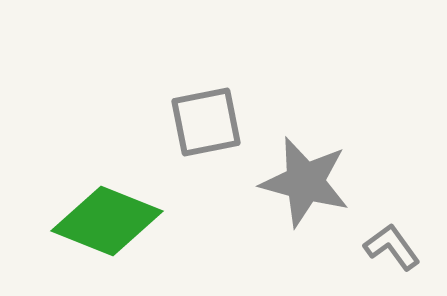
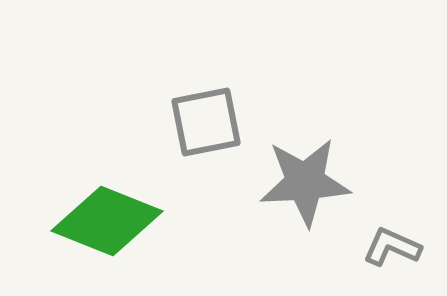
gray star: rotated 18 degrees counterclockwise
gray L-shape: rotated 30 degrees counterclockwise
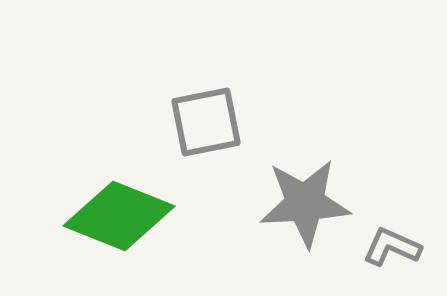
gray star: moved 21 px down
green diamond: moved 12 px right, 5 px up
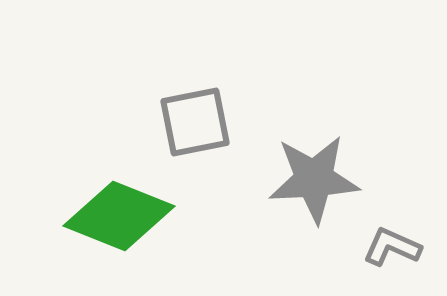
gray square: moved 11 px left
gray star: moved 9 px right, 24 px up
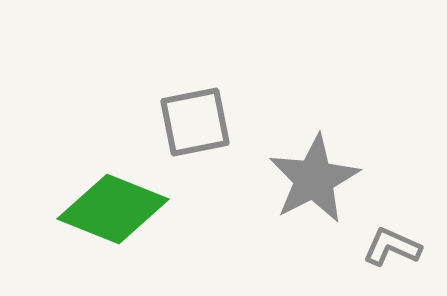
gray star: rotated 24 degrees counterclockwise
green diamond: moved 6 px left, 7 px up
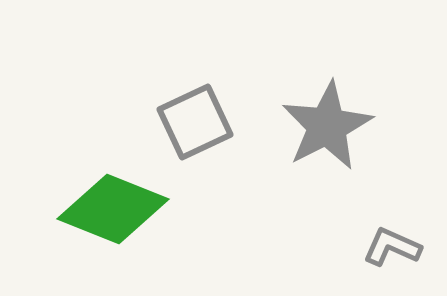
gray square: rotated 14 degrees counterclockwise
gray star: moved 13 px right, 53 px up
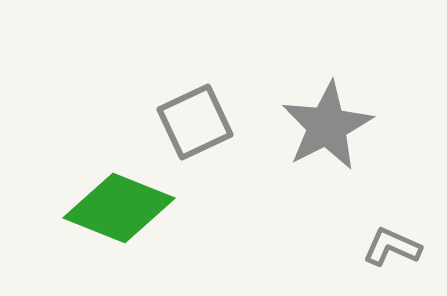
green diamond: moved 6 px right, 1 px up
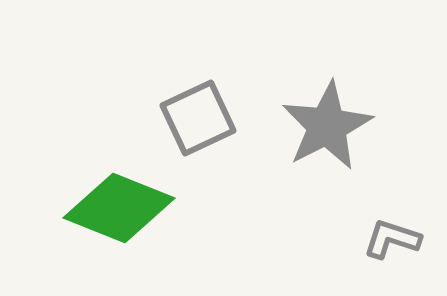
gray square: moved 3 px right, 4 px up
gray L-shape: moved 8 px up; rotated 6 degrees counterclockwise
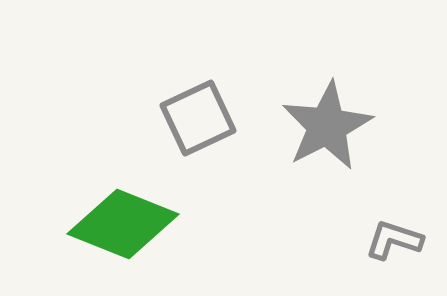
green diamond: moved 4 px right, 16 px down
gray L-shape: moved 2 px right, 1 px down
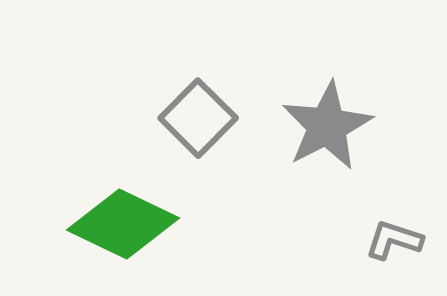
gray square: rotated 20 degrees counterclockwise
green diamond: rotated 4 degrees clockwise
